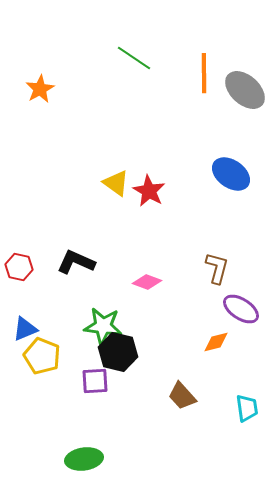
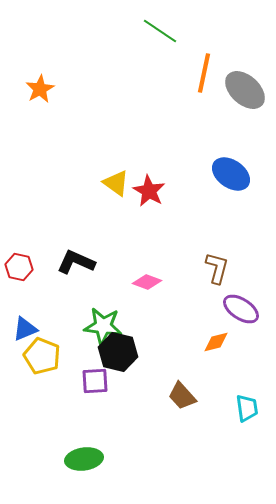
green line: moved 26 px right, 27 px up
orange line: rotated 12 degrees clockwise
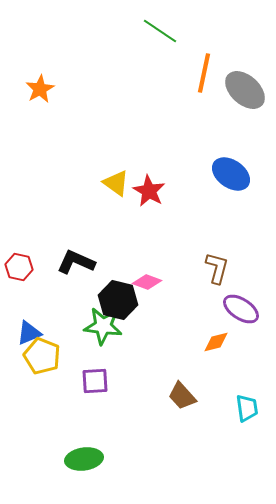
blue triangle: moved 4 px right, 4 px down
black hexagon: moved 52 px up
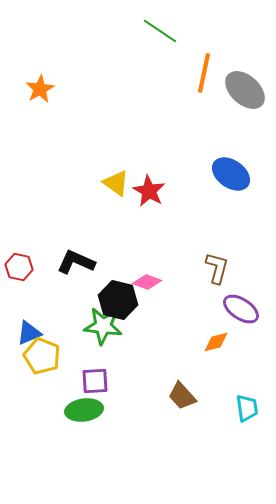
green ellipse: moved 49 px up
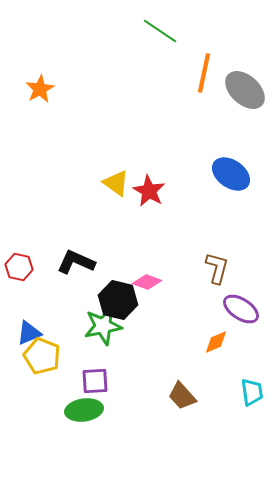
green star: rotated 18 degrees counterclockwise
orange diamond: rotated 8 degrees counterclockwise
cyan trapezoid: moved 5 px right, 16 px up
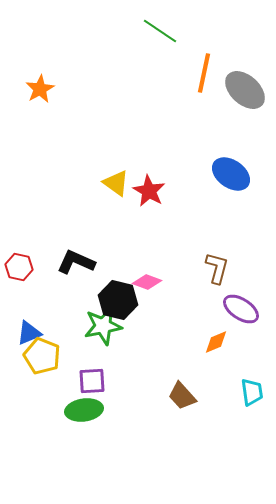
purple square: moved 3 px left
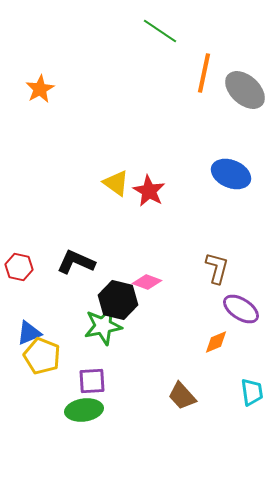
blue ellipse: rotated 12 degrees counterclockwise
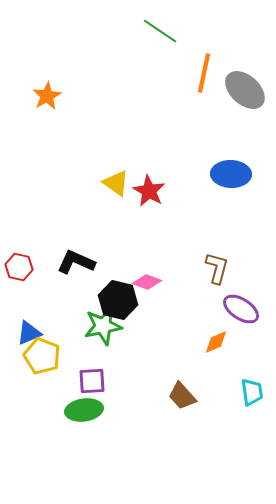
orange star: moved 7 px right, 7 px down
blue ellipse: rotated 21 degrees counterclockwise
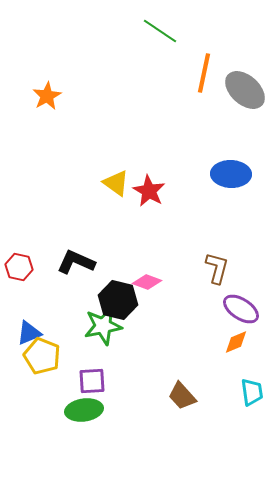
orange diamond: moved 20 px right
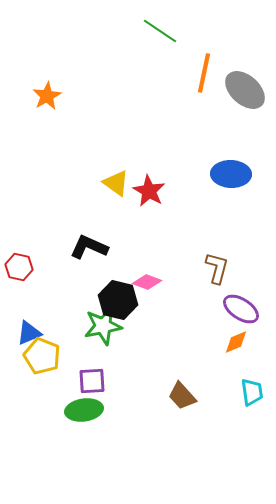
black L-shape: moved 13 px right, 15 px up
